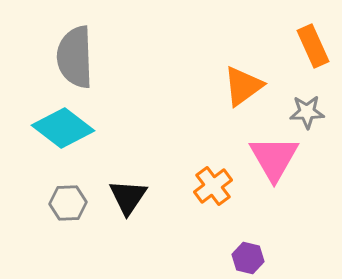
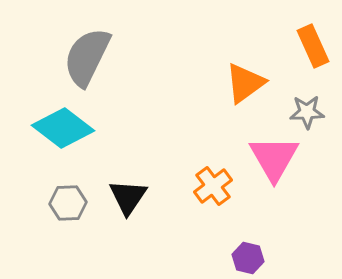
gray semicircle: moved 12 px right; rotated 28 degrees clockwise
orange triangle: moved 2 px right, 3 px up
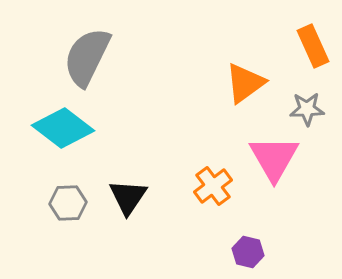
gray star: moved 3 px up
purple hexagon: moved 6 px up
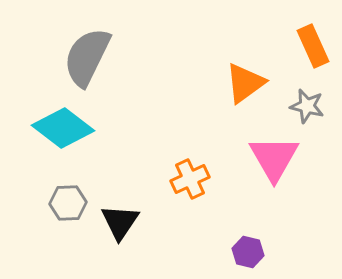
gray star: moved 3 px up; rotated 16 degrees clockwise
orange cross: moved 23 px left, 7 px up; rotated 12 degrees clockwise
black triangle: moved 8 px left, 25 px down
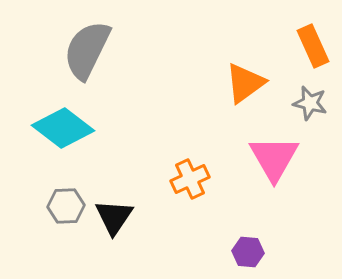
gray semicircle: moved 7 px up
gray star: moved 3 px right, 3 px up
gray hexagon: moved 2 px left, 3 px down
black triangle: moved 6 px left, 5 px up
purple hexagon: rotated 8 degrees counterclockwise
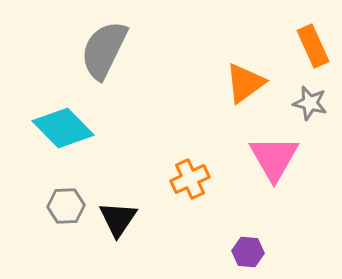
gray semicircle: moved 17 px right
cyan diamond: rotated 8 degrees clockwise
black triangle: moved 4 px right, 2 px down
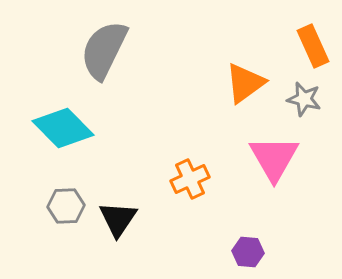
gray star: moved 6 px left, 4 px up
